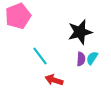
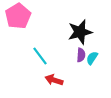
pink pentagon: rotated 10 degrees counterclockwise
purple semicircle: moved 4 px up
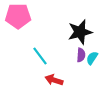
pink pentagon: rotated 30 degrees clockwise
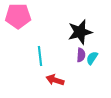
cyan line: rotated 30 degrees clockwise
red arrow: moved 1 px right
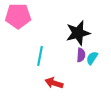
black star: moved 2 px left, 1 px down
cyan line: rotated 18 degrees clockwise
red arrow: moved 1 px left, 3 px down
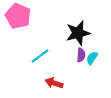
pink pentagon: rotated 25 degrees clockwise
cyan line: rotated 42 degrees clockwise
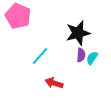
cyan line: rotated 12 degrees counterclockwise
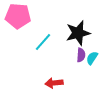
pink pentagon: rotated 20 degrees counterclockwise
cyan line: moved 3 px right, 14 px up
red arrow: rotated 24 degrees counterclockwise
